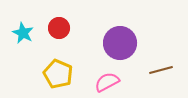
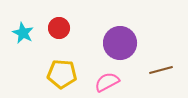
yellow pentagon: moved 4 px right; rotated 20 degrees counterclockwise
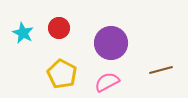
purple circle: moved 9 px left
yellow pentagon: rotated 24 degrees clockwise
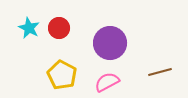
cyan star: moved 6 px right, 5 px up
purple circle: moved 1 px left
brown line: moved 1 px left, 2 px down
yellow pentagon: moved 1 px down
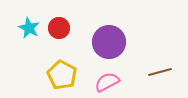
purple circle: moved 1 px left, 1 px up
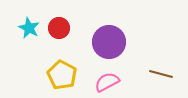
brown line: moved 1 px right, 2 px down; rotated 30 degrees clockwise
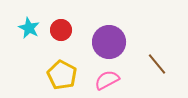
red circle: moved 2 px right, 2 px down
brown line: moved 4 px left, 10 px up; rotated 35 degrees clockwise
pink semicircle: moved 2 px up
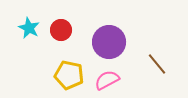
yellow pentagon: moved 7 px right; rotated 16 degrees counterclockwise
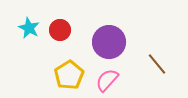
red circle: moved 1 px left
yellow pentagon: rotated 28 degrees clockwise
pink semicircle: rotated 20 degrees counterclockwise
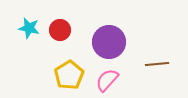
cyan star: rotated 15 degrees counterclockwise
brown line: rotated 55 degrees counterclockwise
